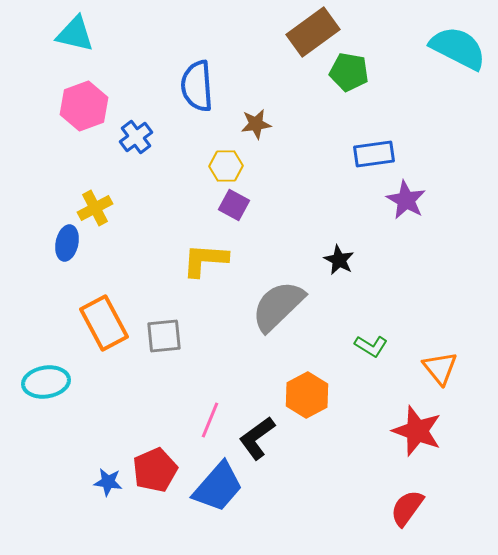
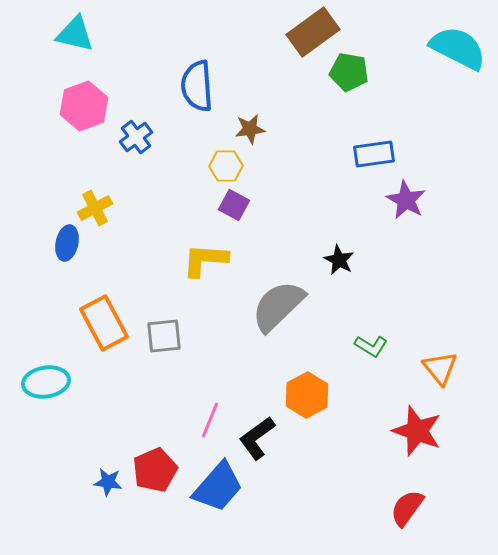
brown star: moved 6 px left, 5 px down
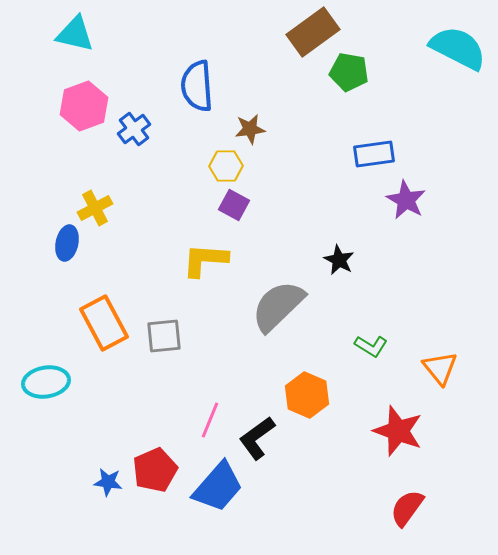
blue cross: moved 2 px left, 8 px up
orange hexagon: rotated 9 degrees counterclockwise
red star: moved 19 px left
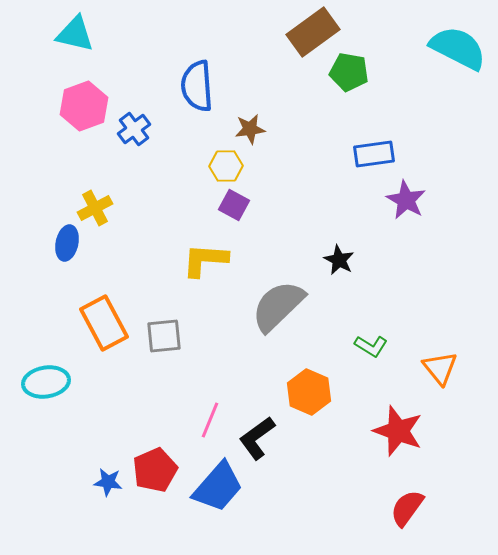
orange hexagon: moved 2 px right, 3 px up
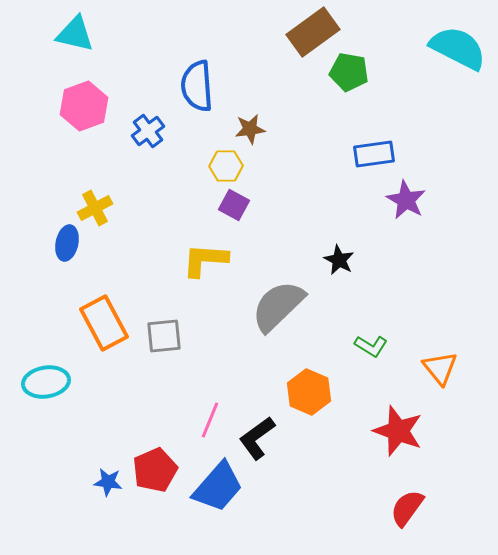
blue cross: moved 14 px right, 2 px down
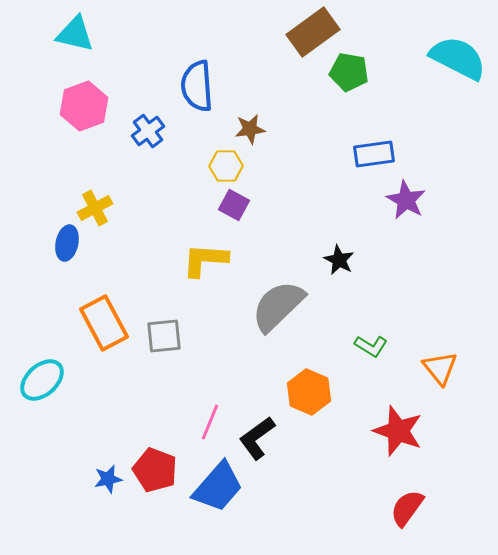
cyan semicircle: moved 10 px down
cyan ellipse: moved 4 px left, 2 px up; rotated 33 degrees counterclockwise
pink line: moved 2 px down
red pentagon: rotated 27 degrees counterclockwise
blue star: moved 3 px up; rotated 20 degrees counterclockwise
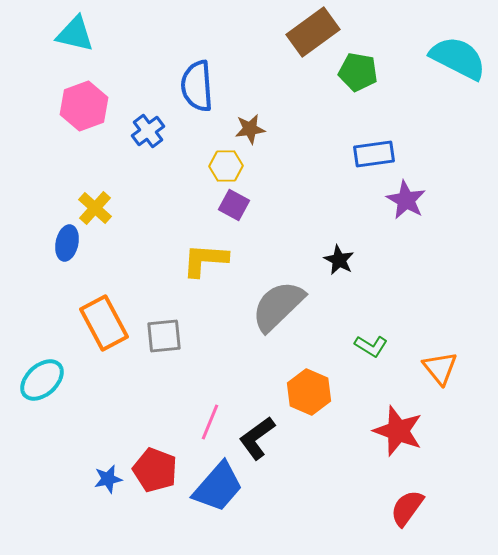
green pentagon: moved 9 px right
yellow cross: rotated 20 degrees counterclockwise
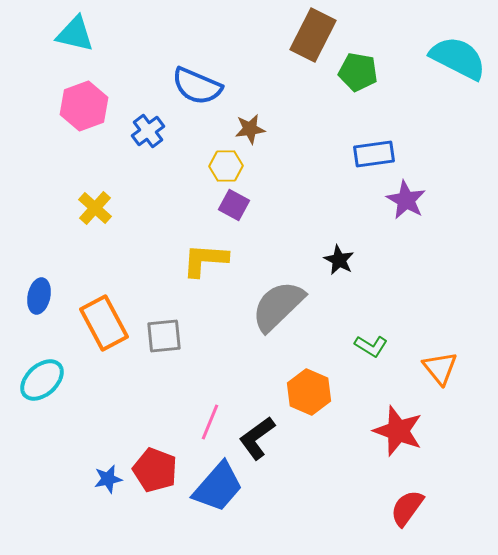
brown rectangle: moved 3 px down; rotated 27 degrees counterclockwise
blue semicircle: rotated 63 degrees counterclockwise
blue ellipse: moved 28 px left, 53 px down
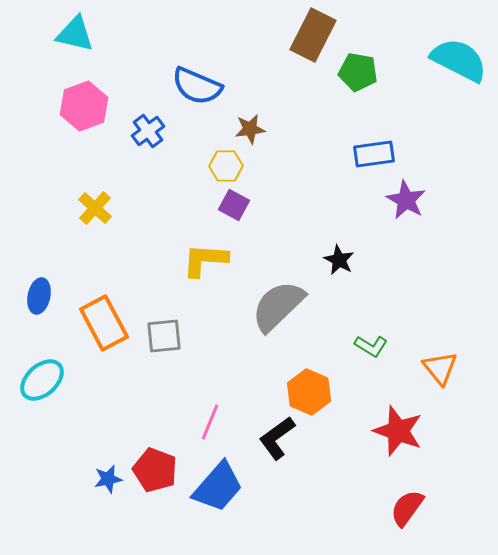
cyan semicircle: moved 1 px right, 2 px down
black L-shape: moved 20 px right
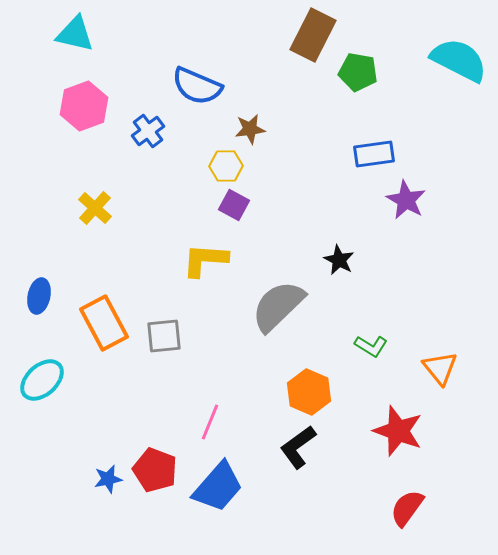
black L-shape: moved 21 px right, 9 px down
